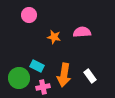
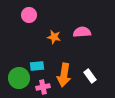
cyan rectangle: rotated 32 degrees counterclockwise
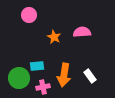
orange star: rotated 16 degrees clockwise
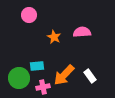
orange arrow: rotated 35 degrees clockwise
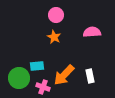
pink circle: moved 27 px right
pink semicircle: moved 10 px right
white rectangle: rotated 24 degrees clockwise
pink cross: rotated 32 degrees clockwise
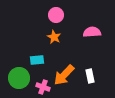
cyan rectangle: moved 6 px up
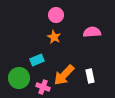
cyan rectangle: rotated 16 degrees counterclockwise
